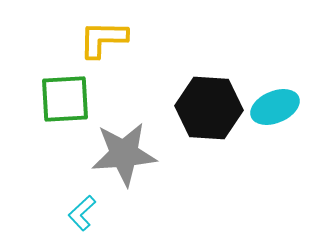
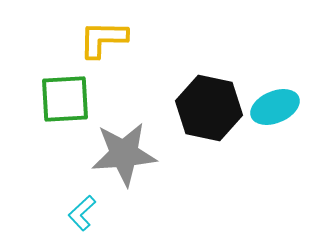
black hexagon: rotated 8 degrees clockwise
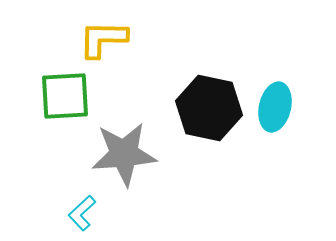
green square: moved 3 px up
cyan ellipse: rotated 54 degrees counterclockwise
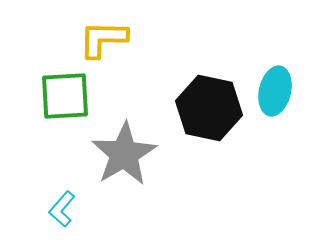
cyan ellipse: moved 16 px up
gray star: rotated 26 degrees counterclockwise
cyan L-shape: moved 20 px left, 4 px up; rotated 6 degrees counterclockwise
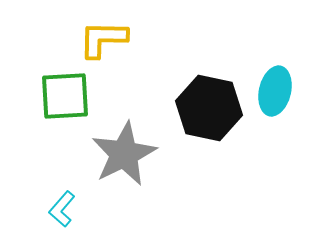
gray star: rotated 4 degrees clockwise
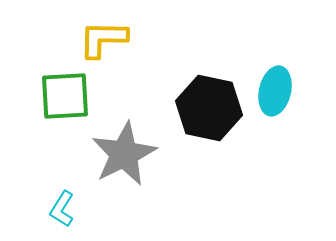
cyan L-shape: rotated 9 degrees counterclockwise
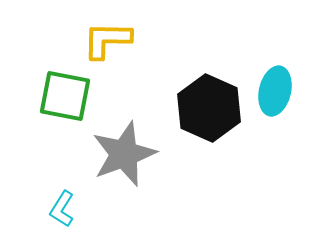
yellow L-shape: moved 4 px right, 1 px down
green square: rotated 14 degrees clockwise
black hexagon: rotated 12 degrees clockwise
gray star: rotated 6 degrees clockwise
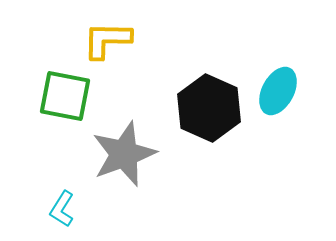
cyan ellipse: moved 3 px right; rotated 15 degrees clockwise
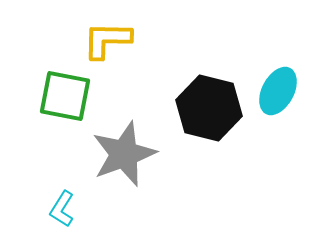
black hexagon: rotated 10 degrees counterclockwise
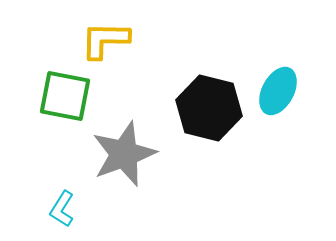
yellow L-shape: moved 2 px left
